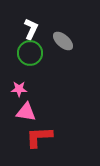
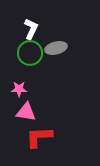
gray ellipse: moved 7 px left, 7 px down; rotated 55 degrees counterclockwise
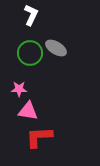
white L-shape: moved 14 px up
gray ellipse: rotated 45 degrees clockwise
pink triangle: moved 2 px right, 1 px up
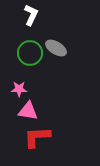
red L-shape: moved 2 px left
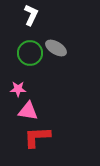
pink star: moved 1 px left
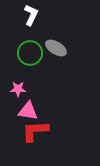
red L-shape: moved 2 px left, 6 px up
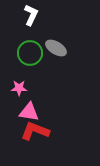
pink star: moved 1 px right, 1 px up
pink triangle: moved 1 px right, 1 px down
red L-shape: rotated 24 degrees clockwise
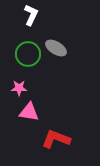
green circle: moved 2 px left, 1 px down
red L-shape: moved 21 px right, 8 px down
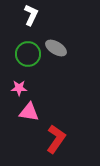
red L-shape: rotated 104 degrees clockwise
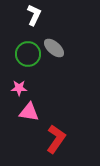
white L-shape: moved 3 px right
gray ellipse: moved 2 px left; rotated 10 degrees clockwise
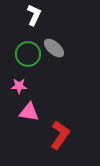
pink star: moved 2 px up
red L-shape: moved 4 px right, 4 px up
